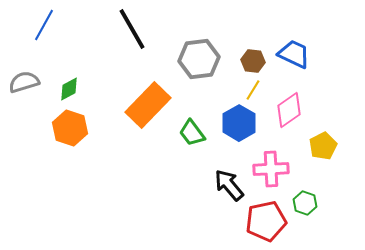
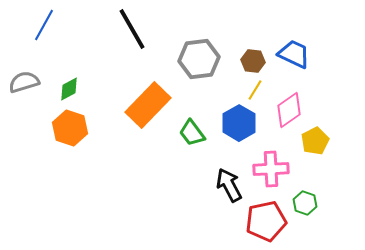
yellow line: moved 2 px right
yellow pentagon: moved 8 px left, 5 px up
black arrow: rotated 12 degrees clockwise
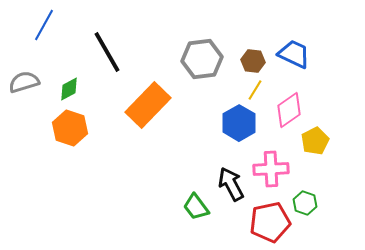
black line: moved 25 px left, 23 px down
gray hexagon: moved 3 px right
green trapezoid: moved 4 px right, 74 px down
black arrow: moved 2 px right, 1 px up
red pentagon: moved 4 px right, 1 px down
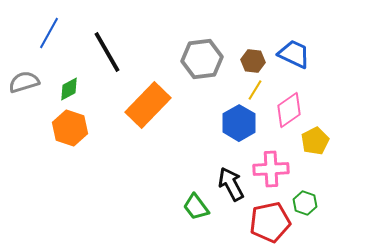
blue line: moved 5 px right, 8 px down
